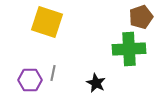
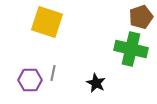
green cross: moved 2 px right; rotated 16 degrees clockwise
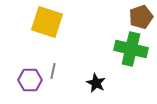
gray line: moved 2 px up
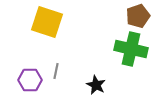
brown pentagon: moved 3 px left, 1 px up
gray line: moved 3 px right
black star: moved 2 px down
